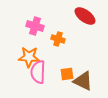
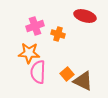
red ellipse: rotated 20 degrees counterclockwise
pink cross: rotated 36 degrees counterclockwise
orange cross: moved 5 px up
orange star: moved 4 px up
orange square: rotated 32 degrees counterclockwise
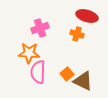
red ellipse: moved 2 px right
pink cross: moved 5 px right, 2 px down
orange cross: moved 19 px right
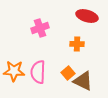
orange cross: moved 10 px down; rotated 16 degrees counterclockwise
orange star: moved 15 px left, 18 px down
orange square: moved 1 px right, 1 px up
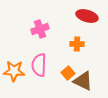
pink cross: moved 1 px down
pink semicircle: moved 1 px right, 7 px up
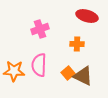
brown triangle: moved 5 px up
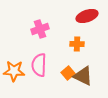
red ellipse: rotated 35 degrees counterclockwise
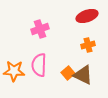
orange cross: moved 11 px right, 1 px down; rotated 16 degrees counterclockwise
brown triangle: moved 1 px up
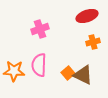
orange cross: moved 5 px right, 3 px up
